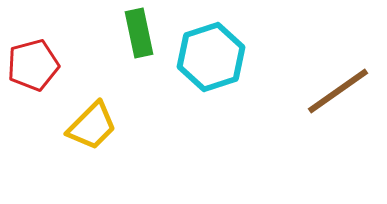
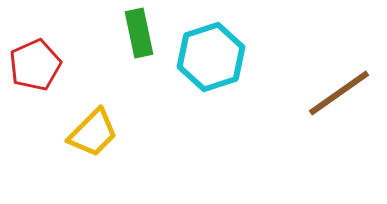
red pentagon: moved 2 px right; rotated 9 degrees counterclockwise
brown line: moved 1 px right, 2 px down
yellow trapezoid: moved 1 px right, 7 px down
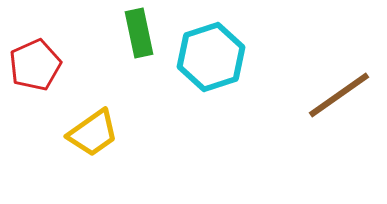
brown line: moved 2 px down
yellow trapezoid: rotated 10 degrees clockwise
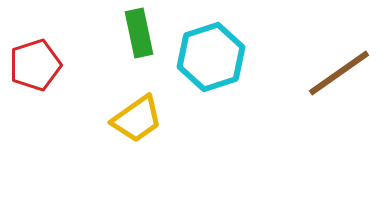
red pentagon: rotated 6 degrees clockwise
brown line: moved 22 px up
yellow trapezoid: moved 44 px right, 14 px up
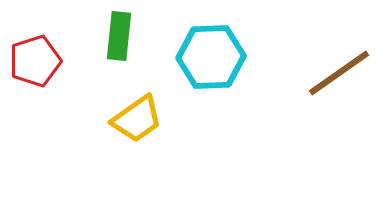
green rectangle: moved 20 px left, 3 px down; rotated 18 degrees clockwise
cyan hexagon: rotated 16 degrees clockwise
red pentagon: moved 4 px up
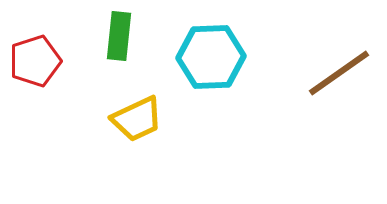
yellow trapezoid: rotated 10 degrees clockwise
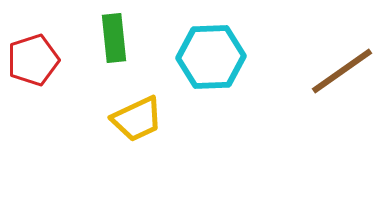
green rectangle: moved 5 px left, 2 px down; rotated 12 degrees counterclockwise
red pentagon: moved 2 px left, 1 px up
brown line: moved 3 px right, 2 px up
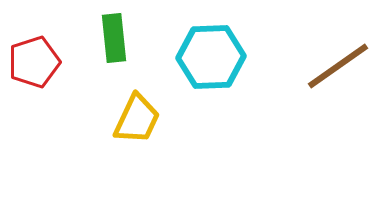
red pentagon: moved 1 px right, 2 px down
brown line: moved 4 px left, 5 px up
yellow trapezoid: rotated 40 degrees counterclockwise
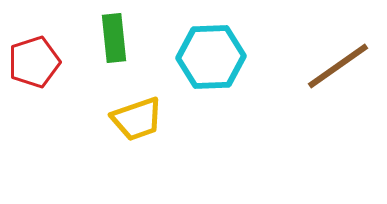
yellow trapezoid: rotated 46 degrees clockwise
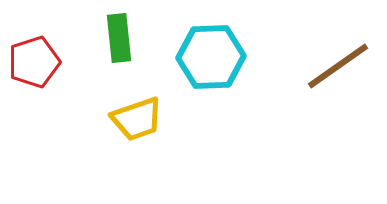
green rectangle: moved 5 px right
